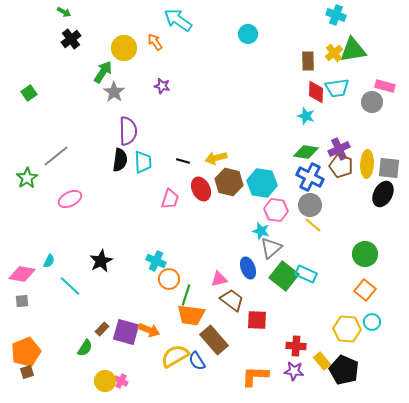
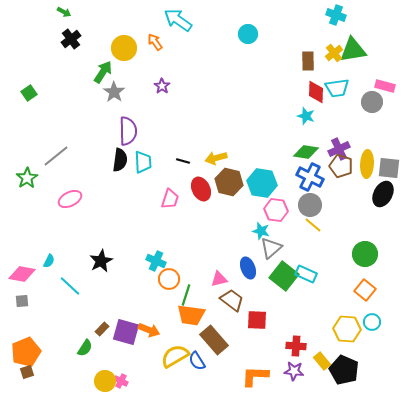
purple star at (162, 86): rotated 21 degrees clockwise
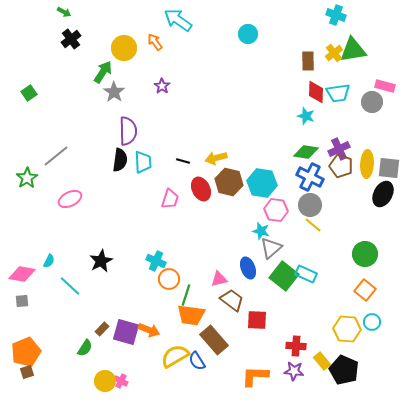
cyan trapezoid at (337, 88): moved 1 px right, 5 px down
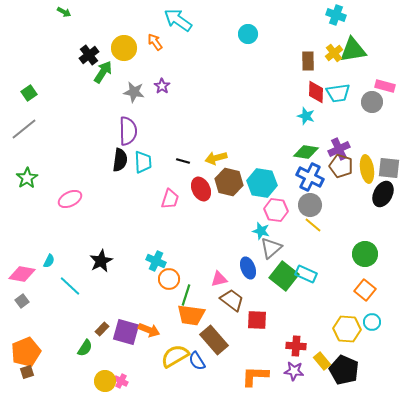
black cross at (71, 39): moved 18 px right, 16 px down
gray star at (114, 92): moved 20 px right; rotated 25 degrees counterclockwise
gray line at (56, 156): moved 32 px left, 27 px up
yellow ellipse at (367, 164): moved 5 px down; rotated 12 degrees counterclockwise
gray square at (22, 301): rotated 32 degrees counterclockwise
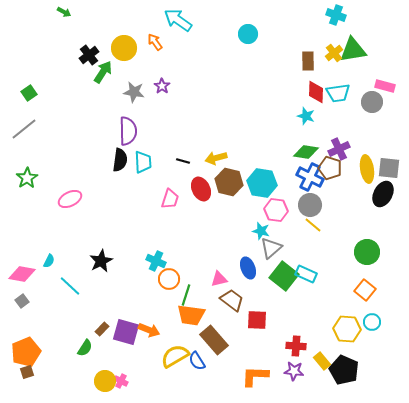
brown pentagon at (341, 166): moved 11 px left, 2 px down
green circle at (365, 254): moved 2 px right, 2 px up
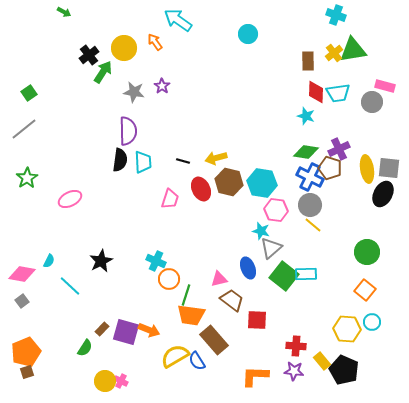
cyan rectangle at (306, 274): rotated 25 degrees counterclockwise
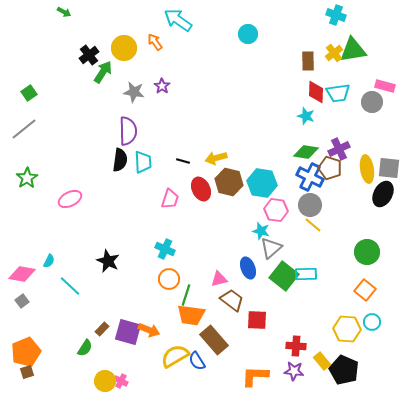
black star at (101, 261): moved 7 px right; rotated 20 degrees counterclockwise
cyan cross at (156, 261): moved 9 px right, 12 px up
purple square at (126, 332): moved 2 px right
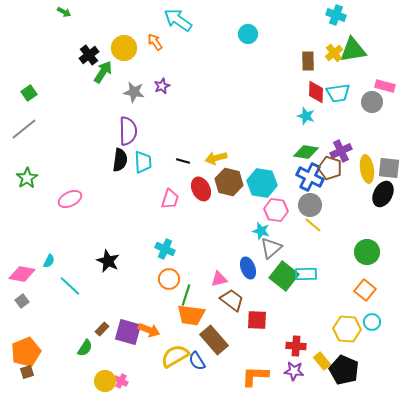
purple star at (162, 86): rotated 14 degrees clockwise
purple cross at (339, 149): moved 2 px right, 2 px down
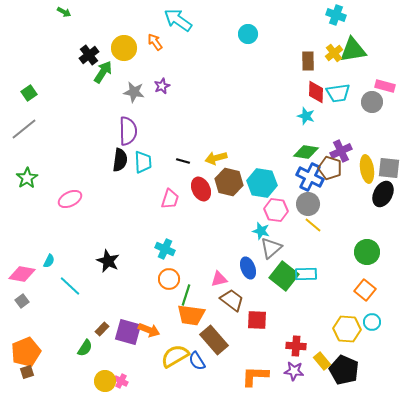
gray circle at (310, 205): moved 2 px left, 1 px up
